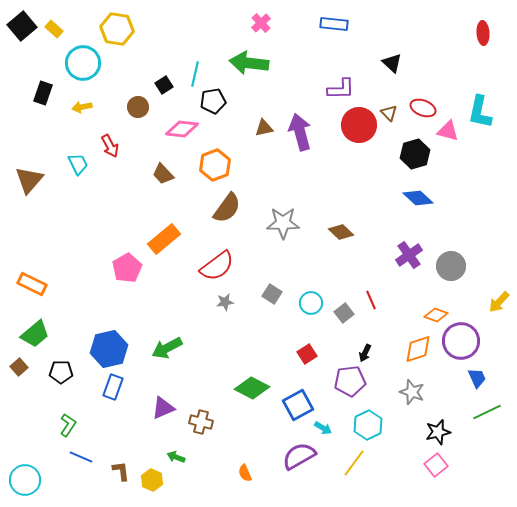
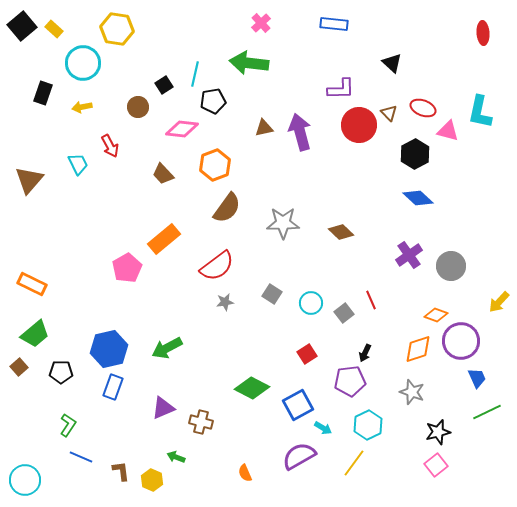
black hexagon at (415, 154): rotated 12 degrees counterclockwise
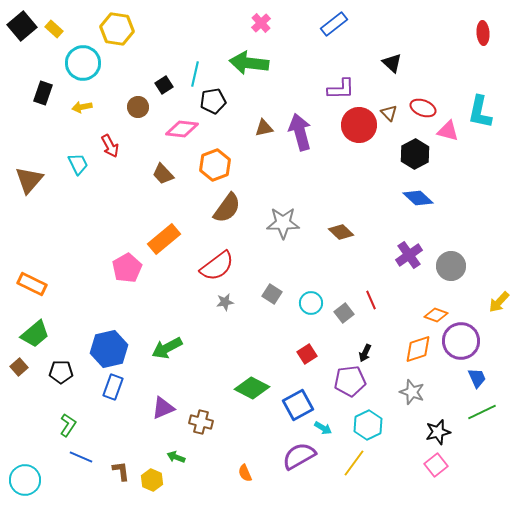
blue rectangle at (334, 24): rotated 44 degrees counterclockwise
green line at (487, 412): moved 5 px left
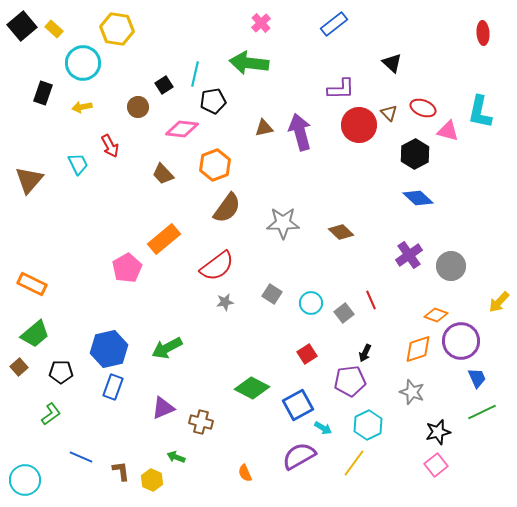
green L-shape at (68, 425): moved 17 px left, 11 px up; rotated 20 degrees clockwise
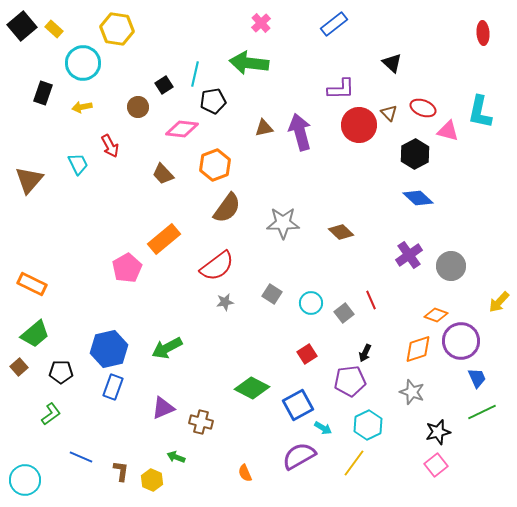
brown L-shape at (121, 471): rotated 15 degrees clockwise
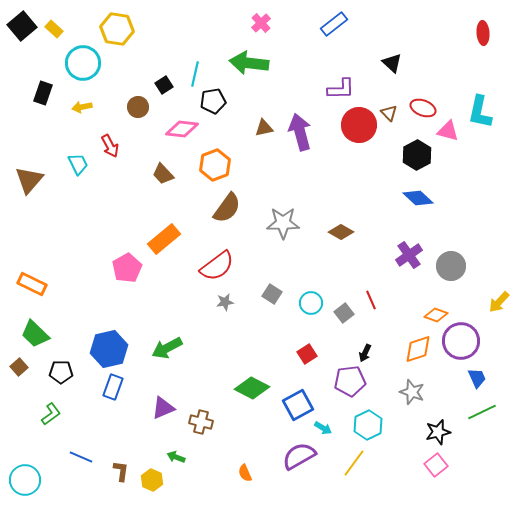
black hexagon at (415, 154): moved 2 px right, 1 px down
brown diamond at (341, 232): rotated 15 degrees counterclockwise
green trapezoid at (35, 334): rotated 84 degrees clockwise
